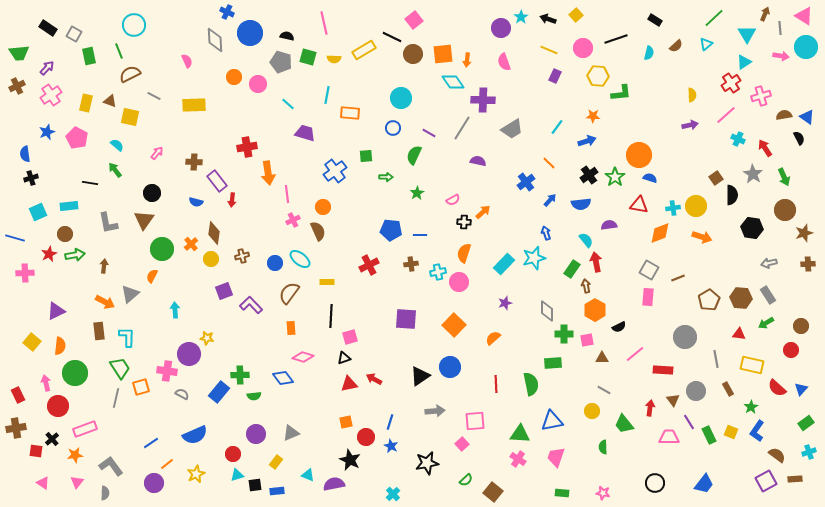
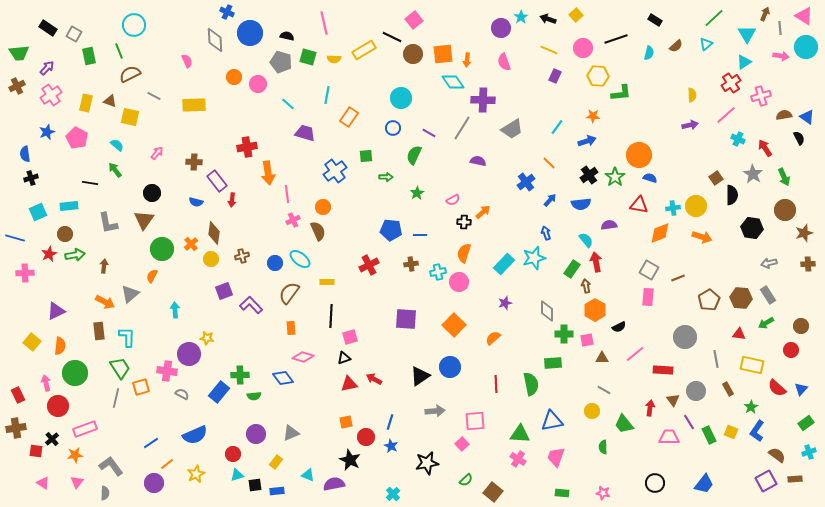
orange rectangle at (350, 113): moved 1 px left, 4 px down; rotated 60 degrees counterclockwise
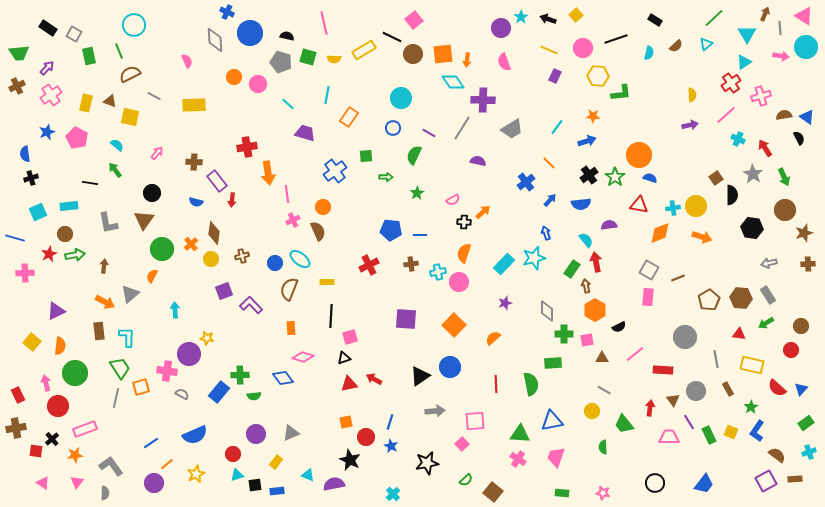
brown semicircle at (289, 293): moved 4 px up; rotated 15 degrees counterclockwise
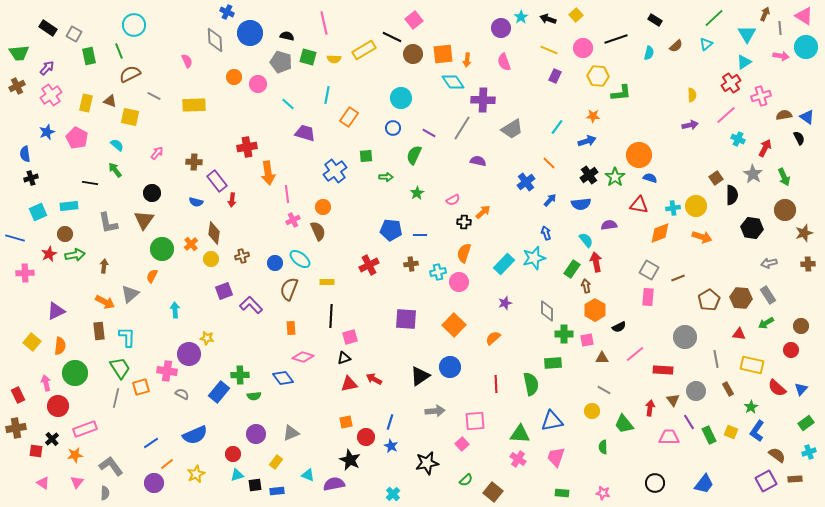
red arrow at (765, 148): rotated 60 degrees clockwise
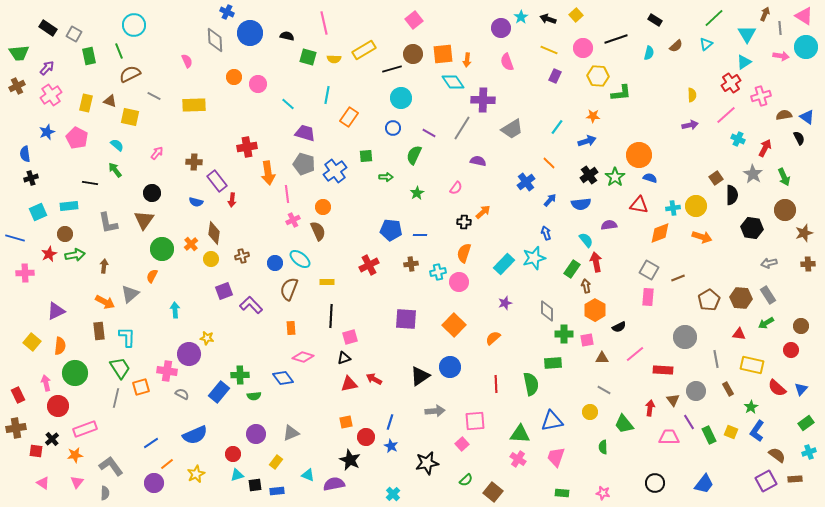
black line at (392, 37): moved 32 px down; rotated 42 degrees counterclockwise
gray pentagon at (281, 62): moved 23 px right, 102 px down
pink semicircle at (504, 62): moved 3 px right
pink semicircle at (453, 200): moved 3 px right, 12 px up; rotated 24 degrees counterclockwise
yellow circle at (592, 411): moved 2 px left, 1 px down
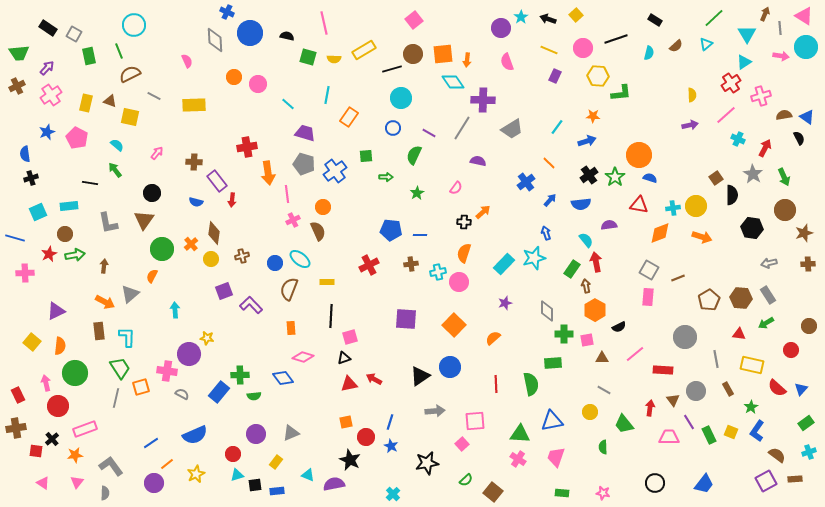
brown circle at (801, 326): moved 8 px right
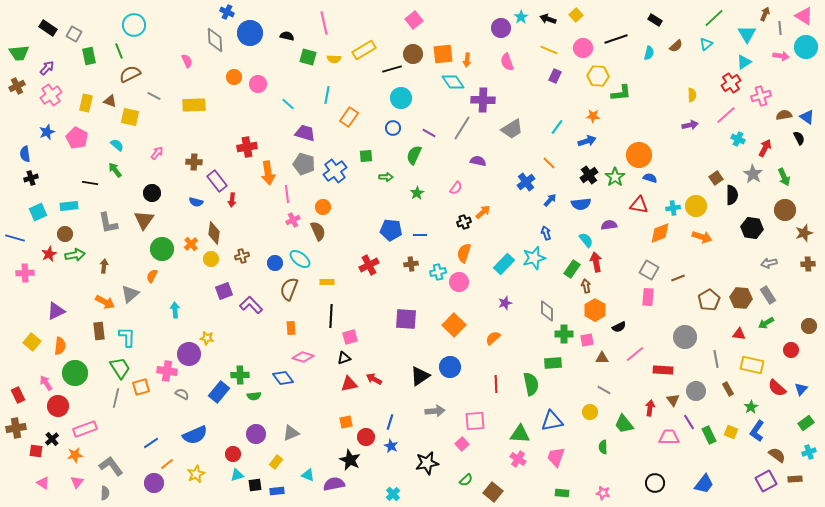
black cross at (464, 222): rotated 24 degrees counterclockwise
pink arrow at (46, 383): rotated 21 degrees counterclockwise
